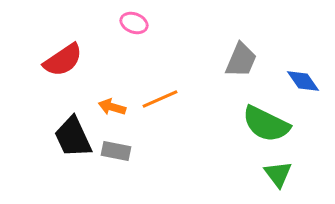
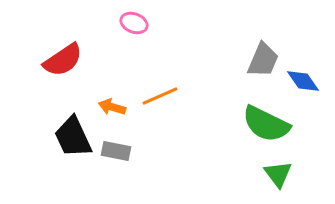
gray trapezoid: moved 22 px right
orange line: moved 3 px up
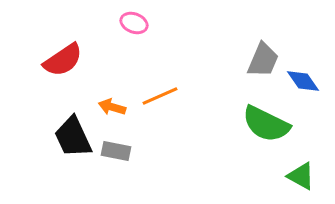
green triangle: moved 23 px right, 2 px down; rotated 24 degrees counterclockwise
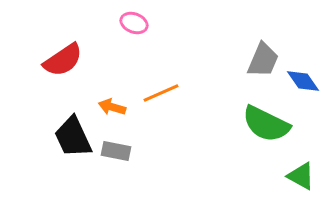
orange line: moved 1 px right, 3 px up
